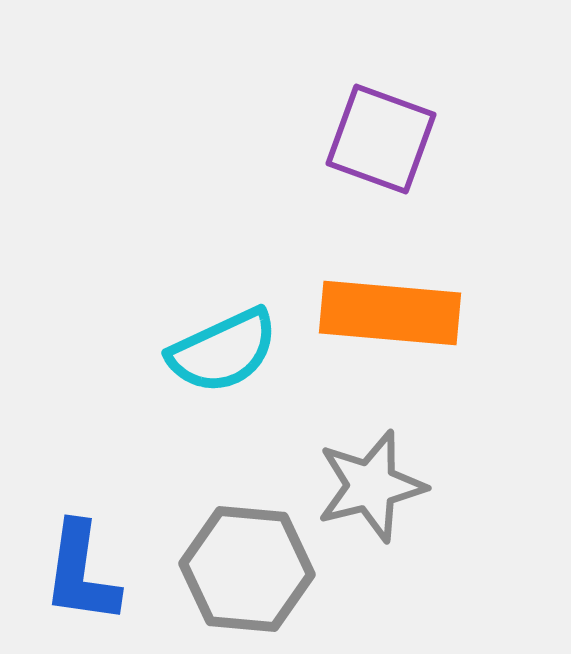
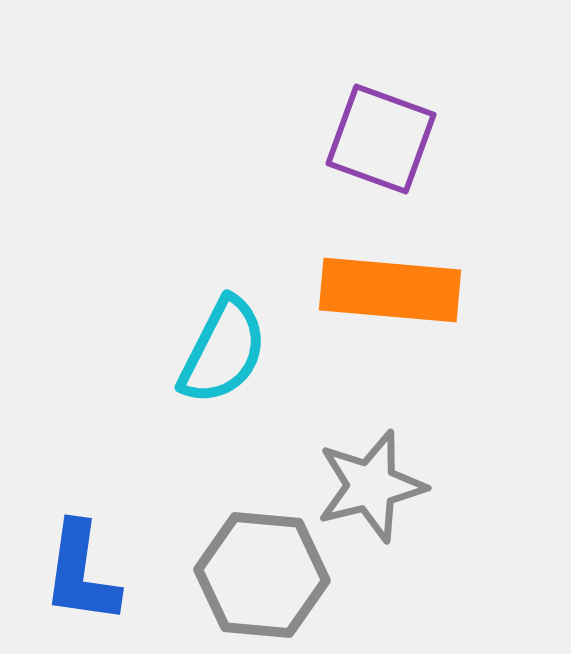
orange rectangle: moved 23 px up
cyan semicircle: rotated 38 degrees counterclockwise
gray hexagon: moved 15 px right, 6 px down
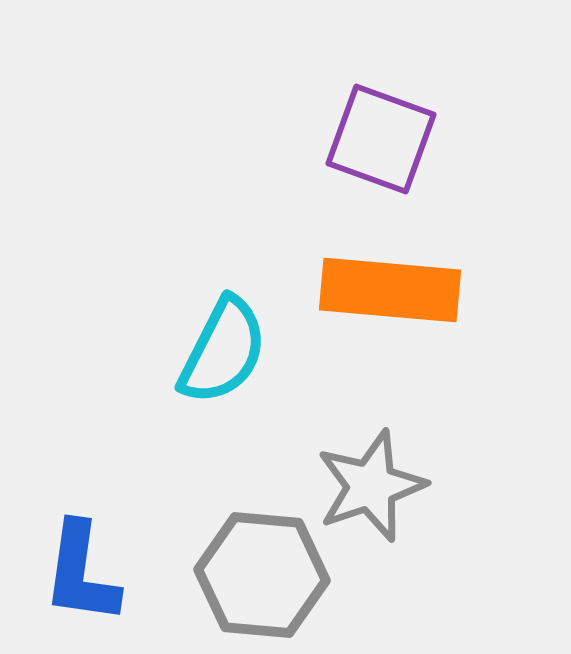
gray star: rotated 5 degrees counterclockwise
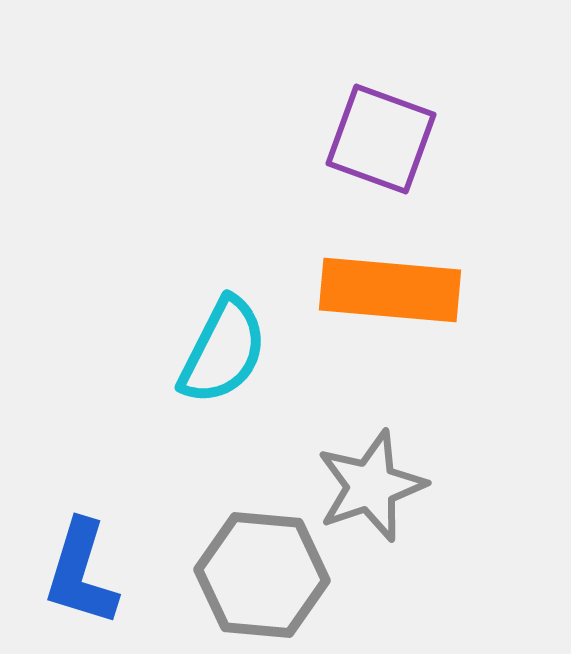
blue L-shape: rotated 9 degrees clockwise
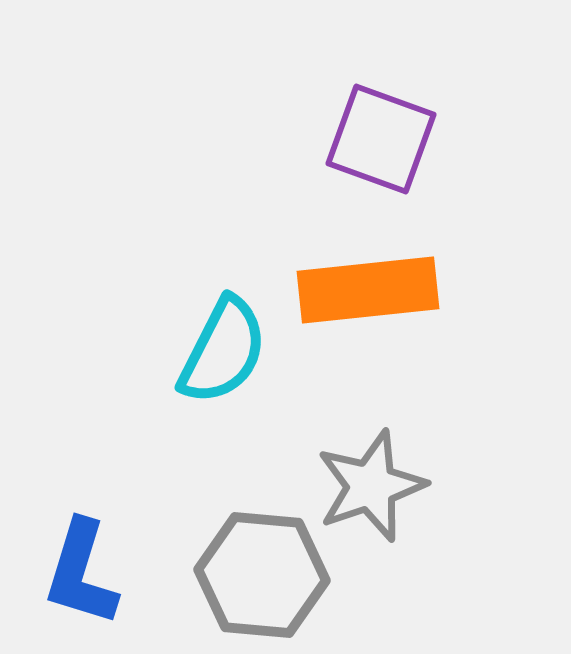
orange rectangle: moved 22 px left; rotated 11 degrees counterclockwise
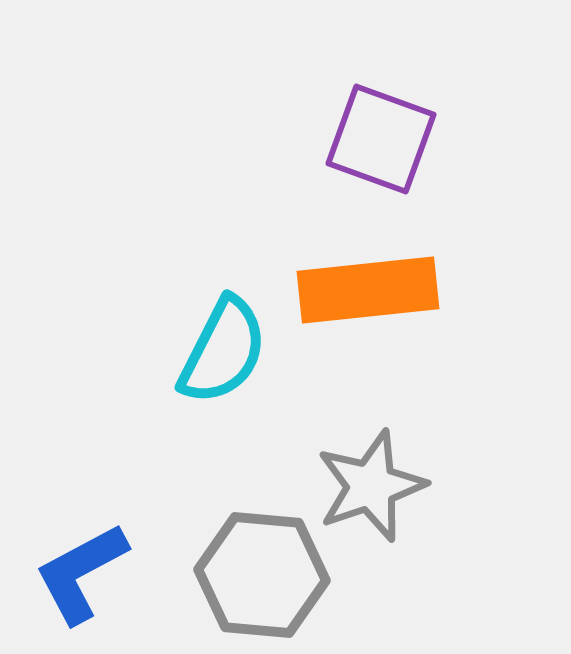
blue L-shape: rotated 45 degrees clockwise
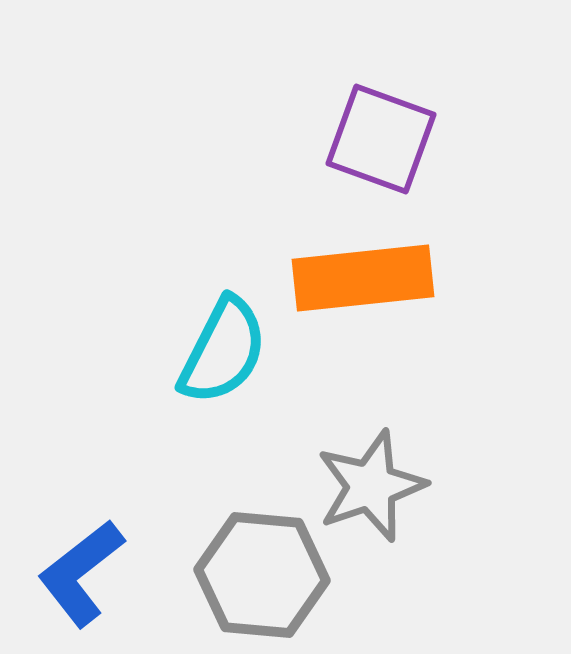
orange rectangle: moved 5 px left, 12 px up
blue L-shape: rotated 10 degrees counterclockwise
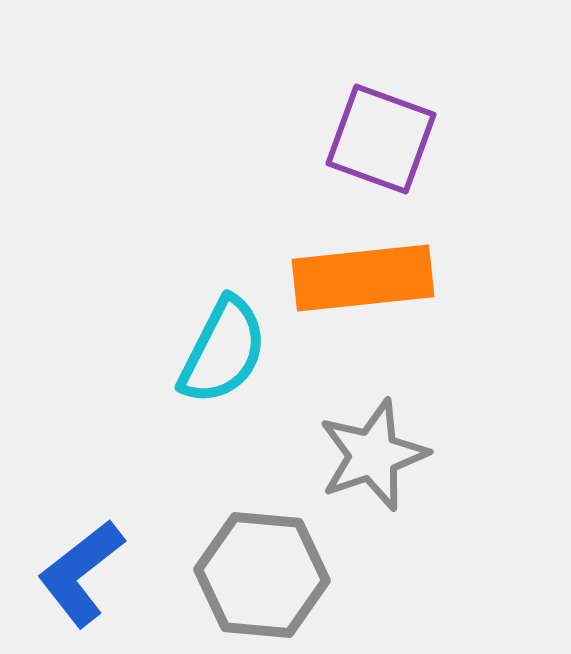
gray star: moved 2 px right, 31 px up
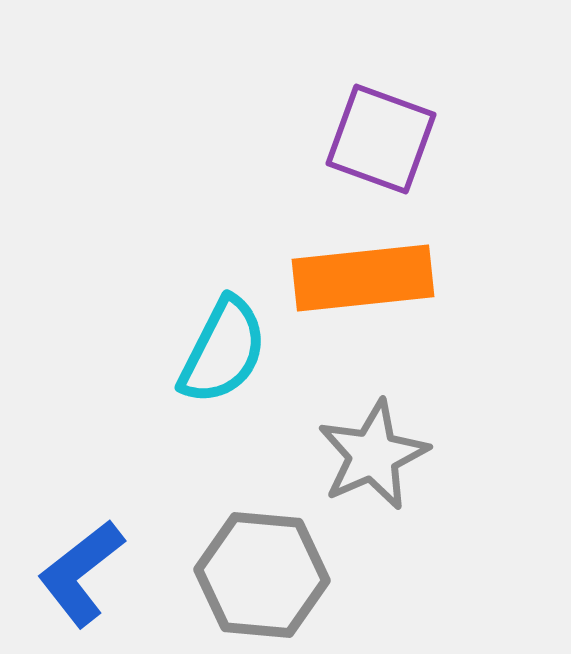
gray star: rotated 5 degrees counterclockwise
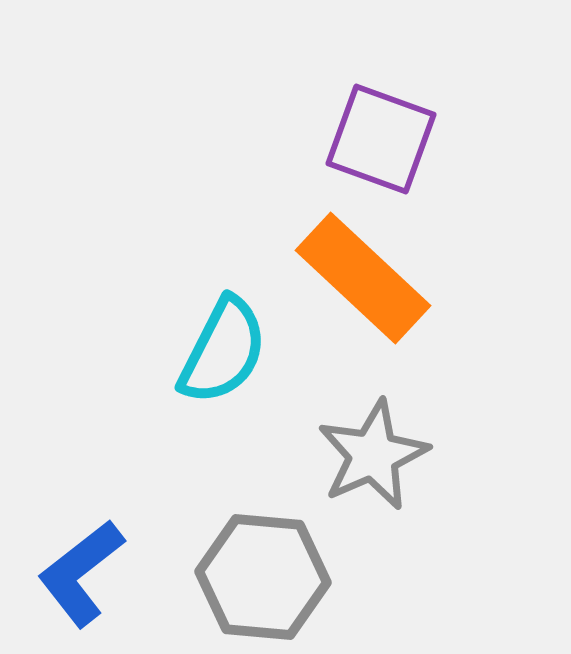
orange rectangle: rotated 49 degrees clockwise
gray hexagon: moved 1 px right, 2 px down
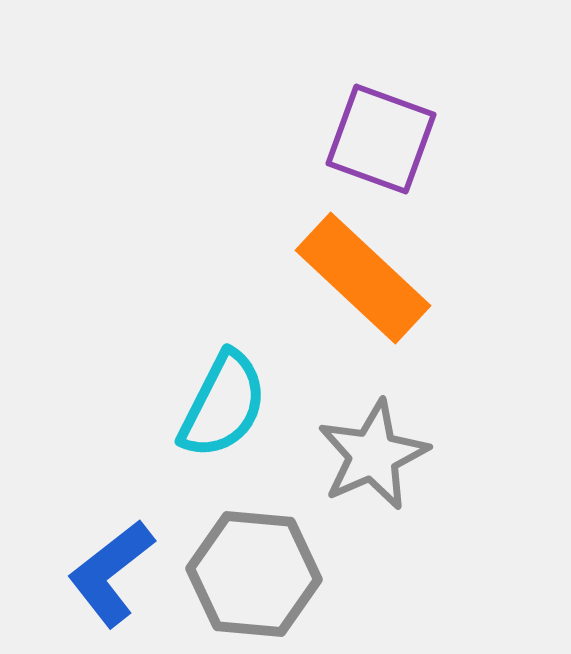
cyan semicircle: moved 54 px down
blue L-shape: moved 30 px right
gray hexagon: moved 9 px left, 3 px up
